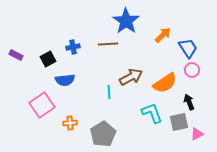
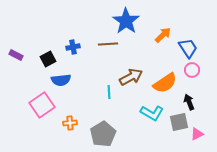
blue semicircle: moved 4 px left
cyan L-shape: rotated 140 degrees clockwise
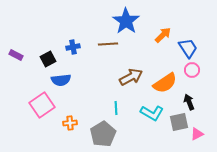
cyan line: moved 7 px right, 16 px down
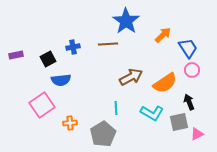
purple rectangle: rotated 40 degrees counterclockwise
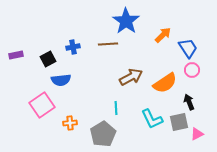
cyan L-shape: moved 6 px down; rotated 35 degrees clockwise
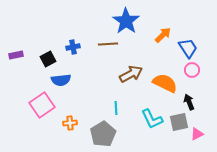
brown arrow: moved 3 px up
orange semicircle: rotated 120 degrees counterclockwise
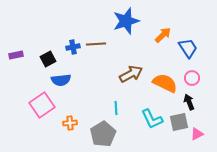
blue star: rotated 20 degrees clockwise
brown line: moved 12 px left
pink circle: moved 8 px down
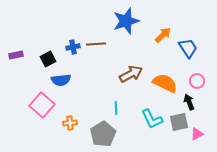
pink circle: moved 5 px right, 3 px down
pink square: rotated 15 degrees counterclockwise
